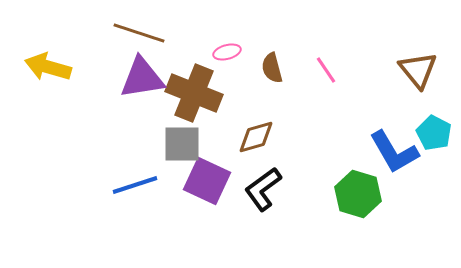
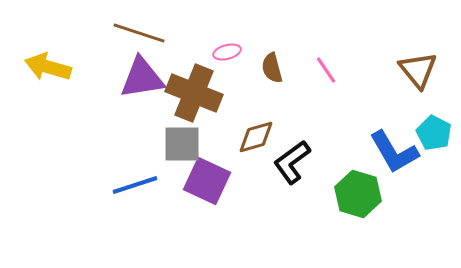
black L-shape: moved 29 px right, 27 px up
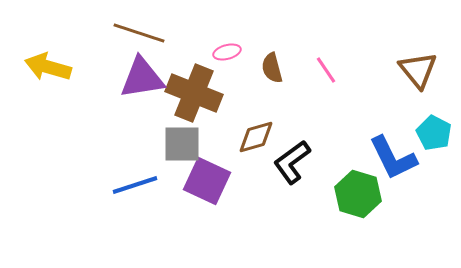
blue L-shape: moved 1 px left, 6 px down; rotated 4 degrees clockwise
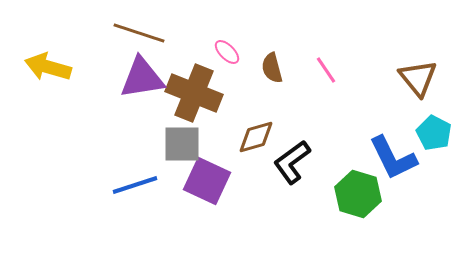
pink ellipse: rotated 60 degrees clockwise
brown triangle: moved 8 px down
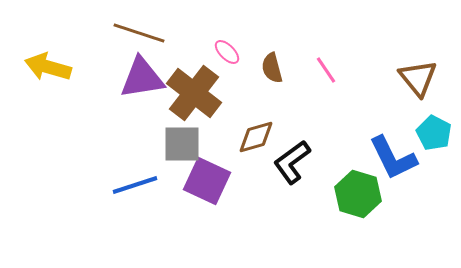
brown cross: rotated 16 degrees clockwise
